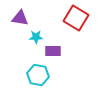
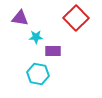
red square: rotated 15 degrees clockwise
cyan hexagon: moved 1 px up
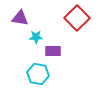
red square: moved 1 px right
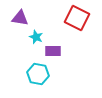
red square: rotated 20 degrees counterclockwise
cyan star: rotated 24 degrees clockwise
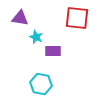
red square: rotated 20 degrees counterclockwise
cyan hexagon: moved 3 px right, 10 px down
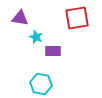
red square: rotated 15 degrees counterclockwise
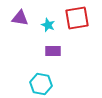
cyan star: moved 12 px right, 12 px up
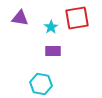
cyan star: moved 3 px right, 2 px down; rotated 16 degrees clockwise
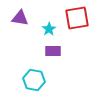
cyan star: moved 2 px left, 2 px down
cyan hexagon: moved 7 px left, 4 px up
